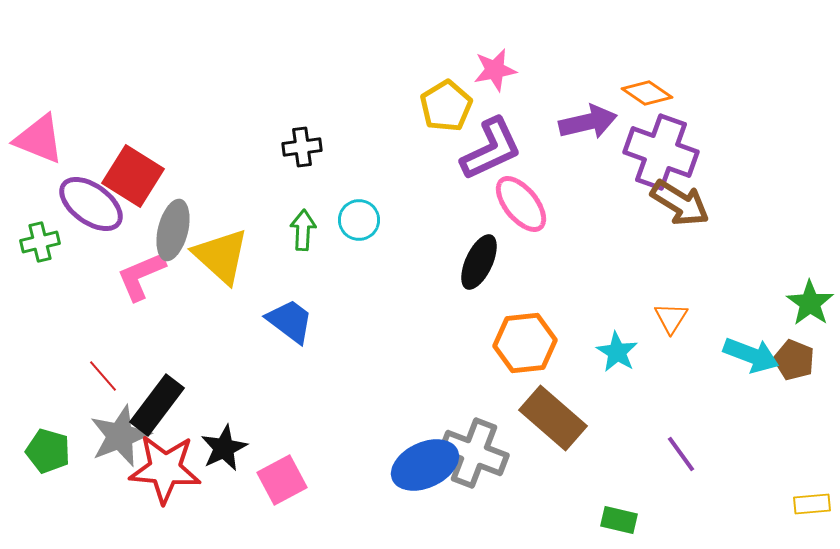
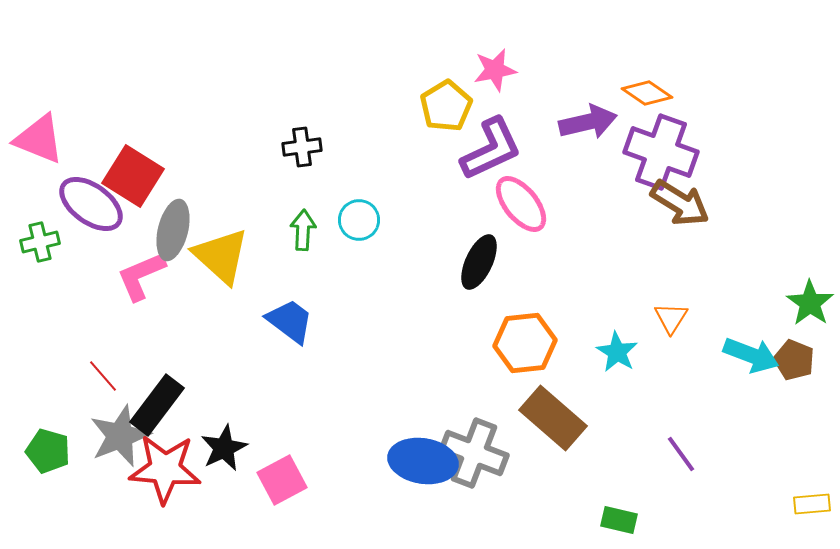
blue ellipse: moved 2 px left, 4 px up; rotated 34 degrees clockwise
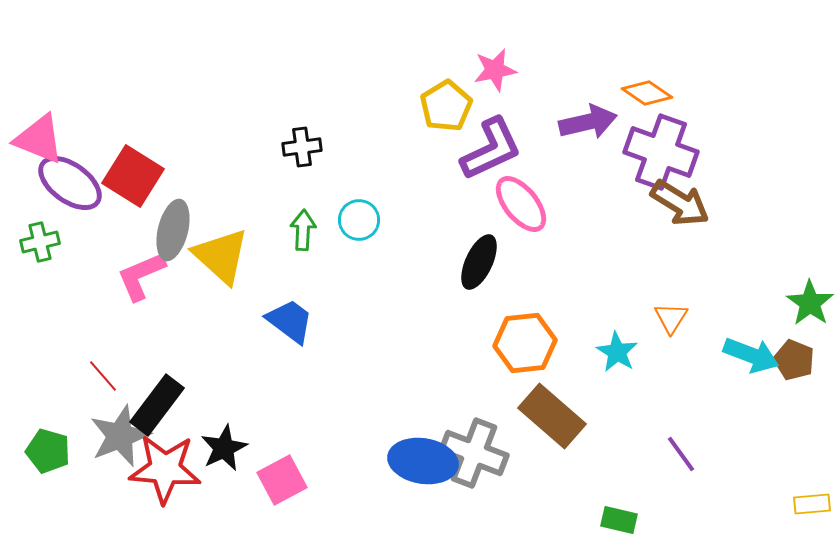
purple ellipse: moved 21 px left, 21 px up
brown rectangle: moved 1 px left, 2 px up
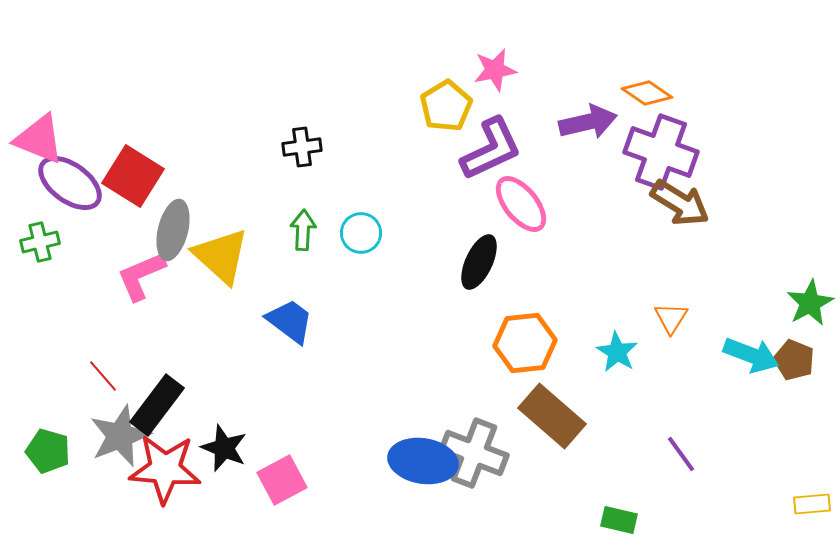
cyan circle: moved 2 px right, 13 px down
green star: rotated 9 degrees clockwise
black star: rotated 24 degrees counterclockwise
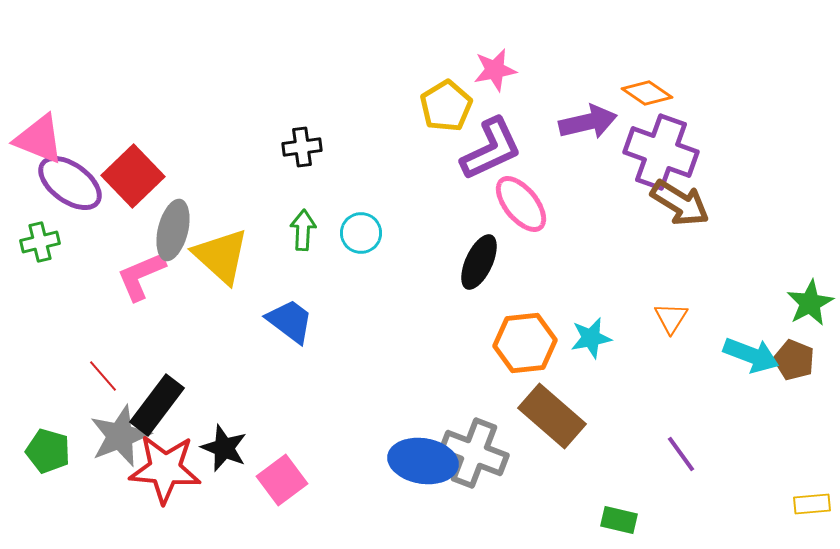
red square: rotated 14 degrees clockwise
cyan star: moved 26 px left, 14 px up; rotated 30 degrees clockwise
pink square: rotated 9 degrees counterclockwise
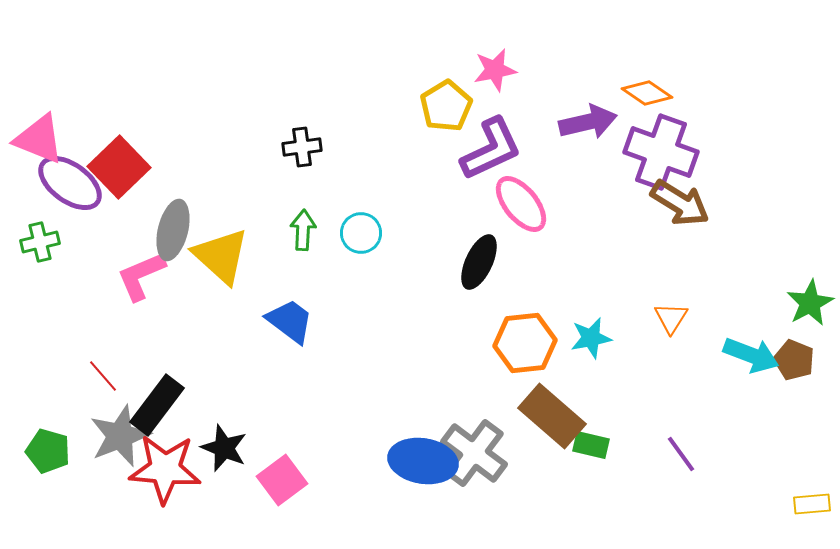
red square: moved 14 px left, 9 px up
gray cross: rotated 16 degrees clockwise
green rectangle: moved 28 px left, 75 px up
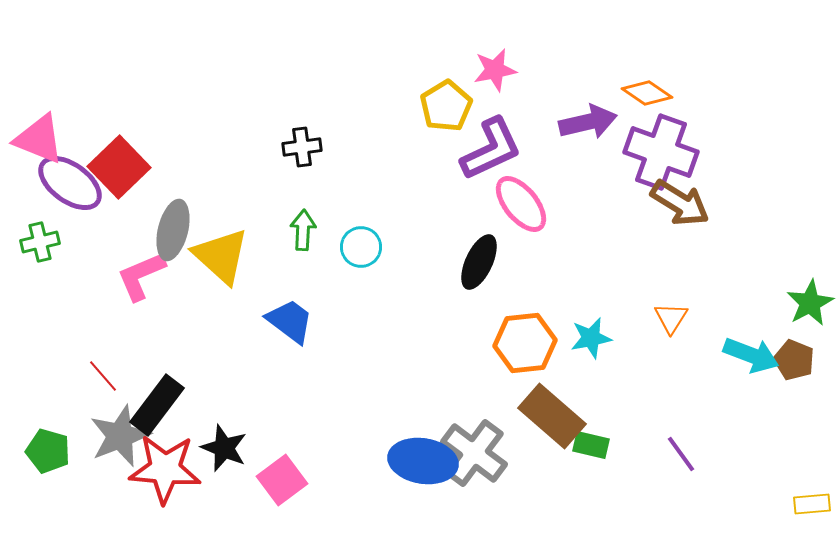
cyan circle: moved 14 px down
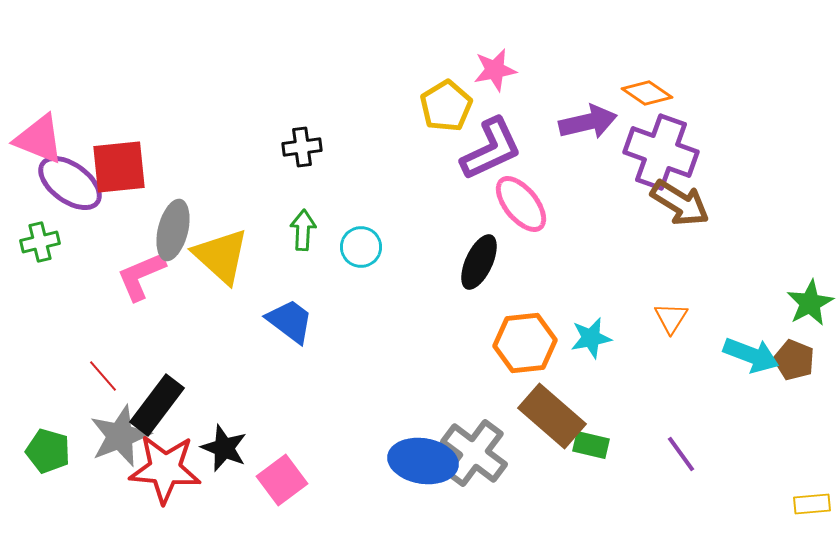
red square: rotated 38 degrees clockwise
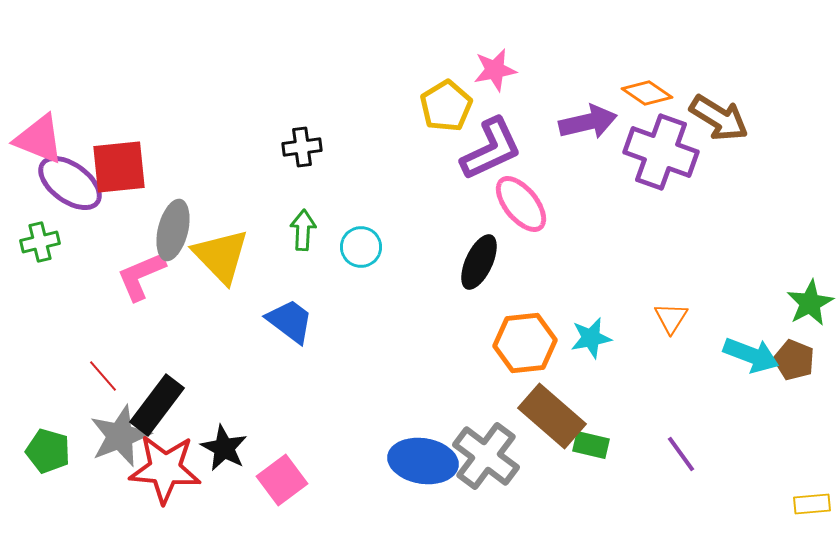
brown arrow: moved 39 px right, 85 px up
yellow triangle: rotated 4 degrees clockwise
black star: rotated 6 degrees clockwise
gray cross: moved 12 px right, 3 px down
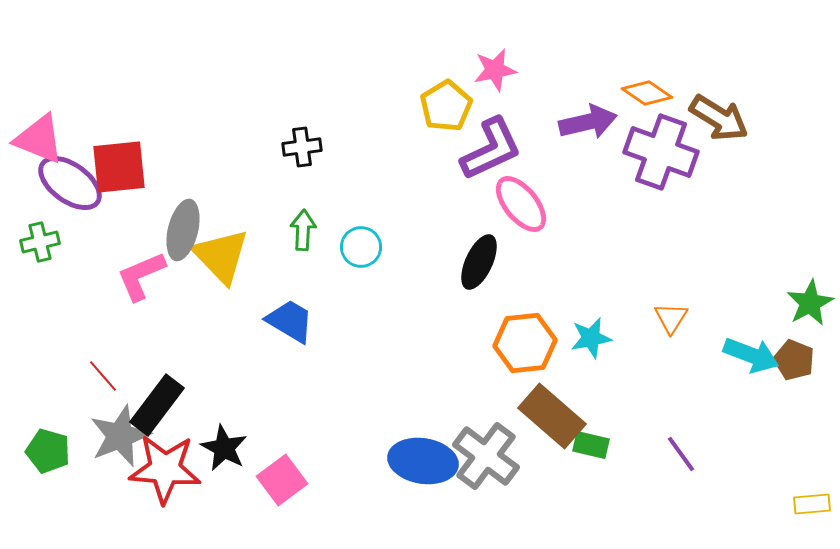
gray ellipse: moved 10 px right
blue trapezoid: rotated 6 degrees counterclockwise
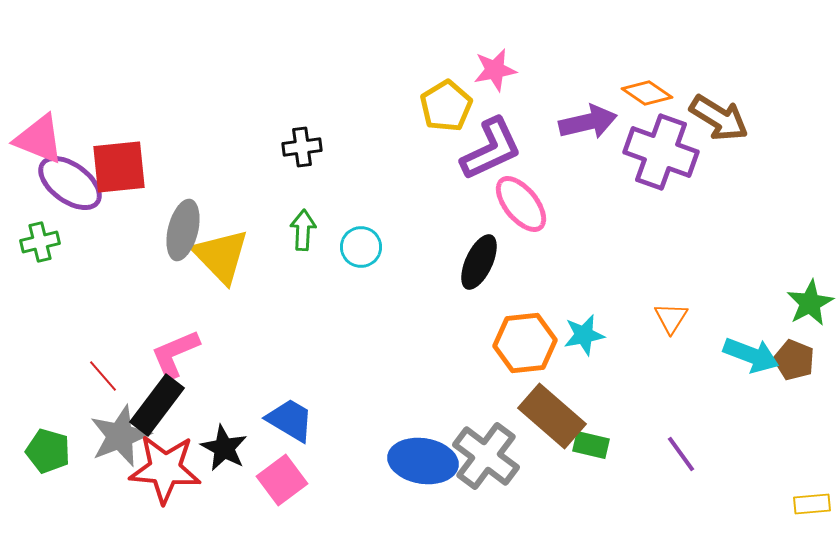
pink L-shape: moved 34 px right, 78 px down
blue trapezoid: moved 99 px down
cyan star: moved 7 px left, 3 px up
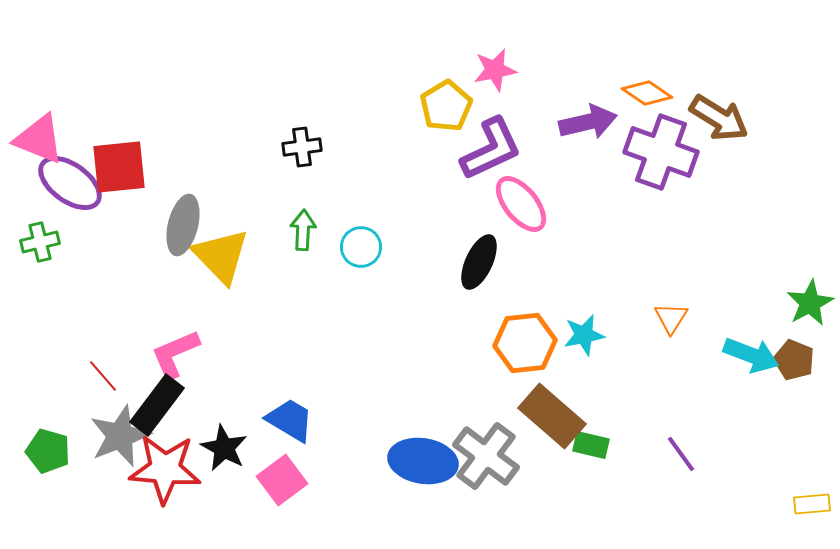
gray ellipse: moved 5 px up
